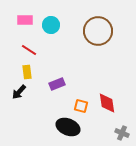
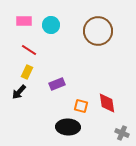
pink rectangle: moved 1 px left, 1 px down
yellow rectangle: rotated 32 degrees clockwise
black ellipse: rotated 20 degrees counterclockwise
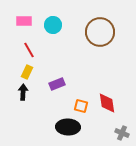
cyan circle: moved 2 px right
brown circle: moved 2 px right, 1 px down
red line: rotated 28 degrees clockwise
black arrow: moved 4 px right; rotated 140 degrees clockwise
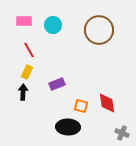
brown circle: moved 1 px left, 2 px up
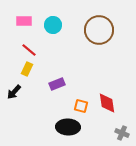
red line: rotated 21 degrees counterclockwise
yellow rectangle: moved 3 px up
black arrow: moved 9 px left; rotated 140 degrees counterclockwise
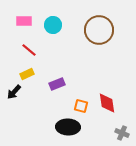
yellow rectangle: moved 5 px down; rotated 40 degrees clockwise
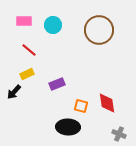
gray cross: moved 3 px left, 1 px down
